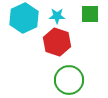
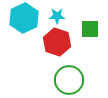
green square: moved 15 px down
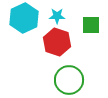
green square: moved 1 px right, 4 px up
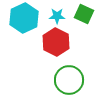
green square: moved 7 px left, 11 px up; rotated 24 degrees clockwise
red hexagon: moved 1 px left; rotated 8 degrees clockwise
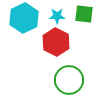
green square: rotated 18 degrees counterclockwise
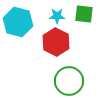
cyan hexagon: moved 6 px left, 4 px down; rotated 20 degrees counterclockwise
green circle: moved 1 px down
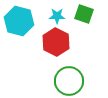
green square: rotated 12 degrees clockwise
cyan hexagon: moved 1 px right, 1 px up
